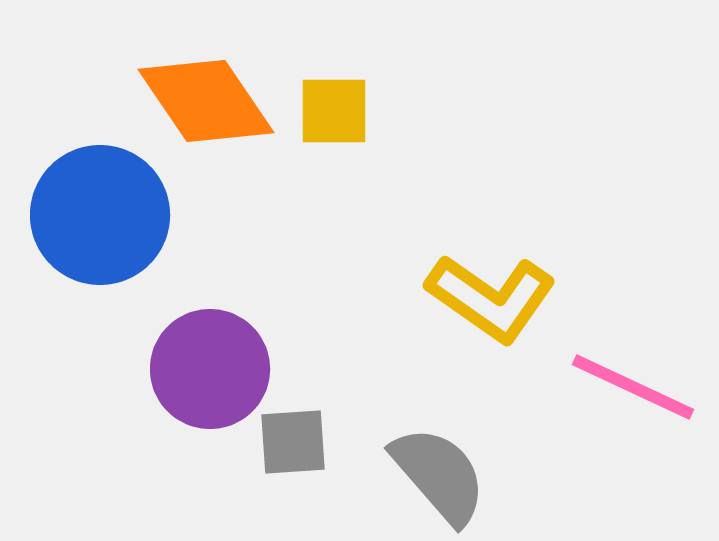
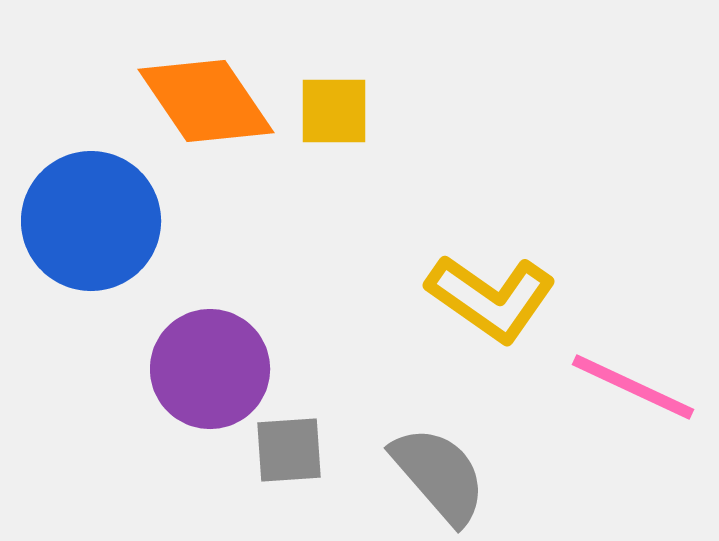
blue circle: moved 9 px left, 6 px down
gray square: moved 4 px left, 8 px down
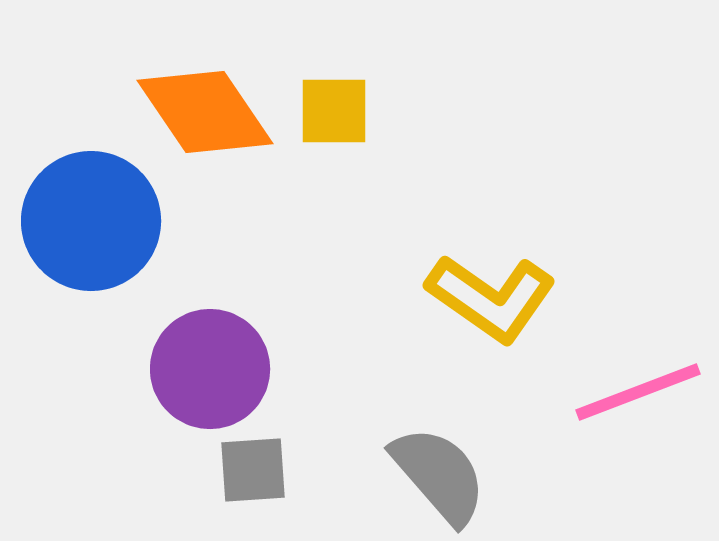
orange diamond: moved 1 px left, 11 px down
pink line: moved 5 px right, 5 px down; rotated 46 degrees counterclockwise
gray square: moved 36 px left, 20 px down
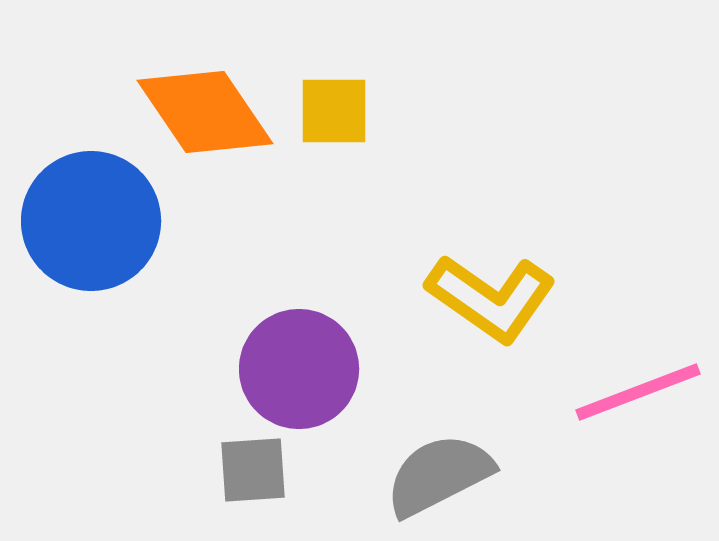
purple circle: moved 89 px right
gray semicircle: rotated 76 degrees counterclockwise
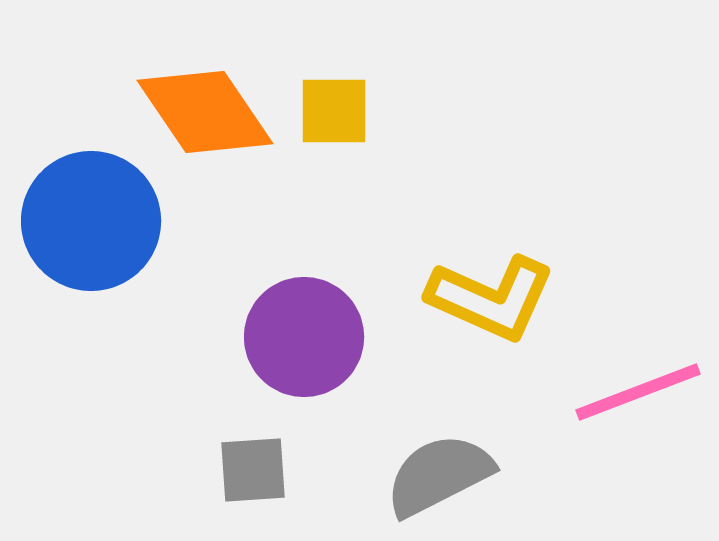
yellow L-shape: rotated 11 degrees counterclockwise
purple circle: moved 5 px right, 32 px up
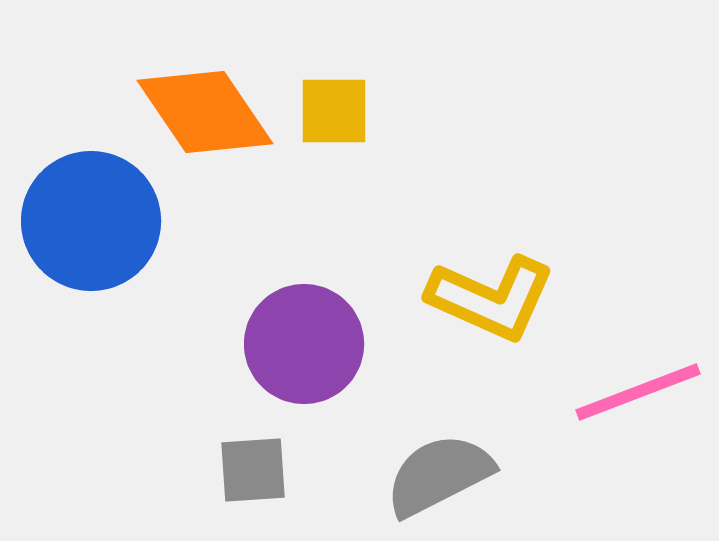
purple circle: moved 7 px down
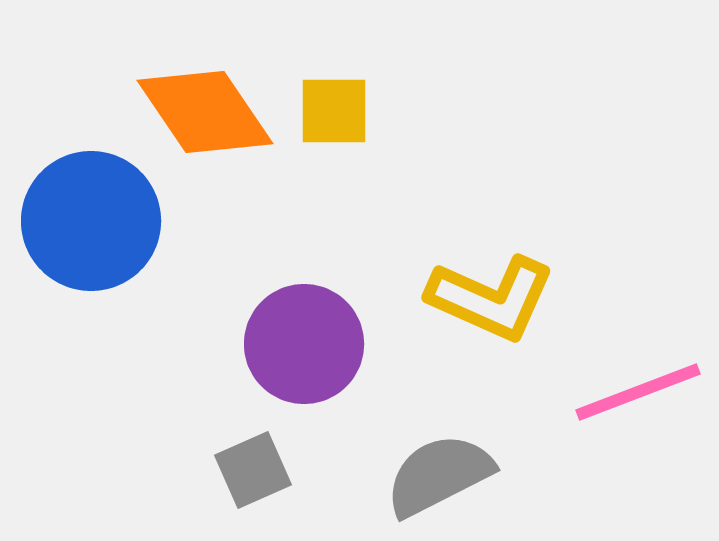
gray square: rotated 20 degrees counterclockwise
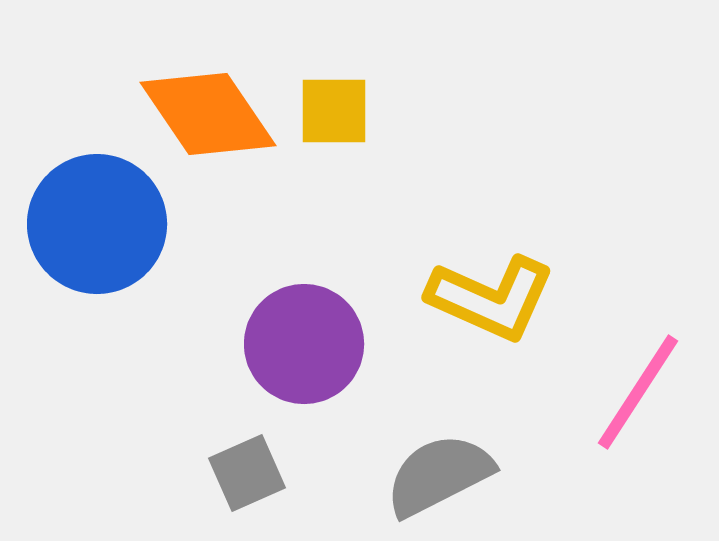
orange diamond: moved 3 px right, 2 px down
blue circle: moved 6 px right, 3 px down
pink line: rotated 36 degrees counterclockwise
gray square: moved 6 px left, 3 px down
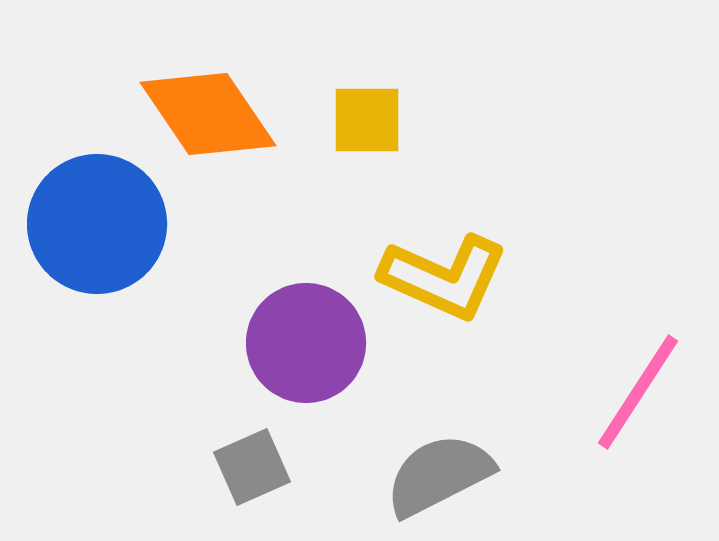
yellow square: moved 33 px right, 9 px down
yellow L-shape: moved 47 px left, 21 px up
purple circle: moved 2 px right, 1 px up
gray square: moved 5 px right, 6 px up
